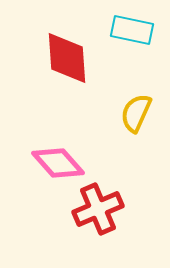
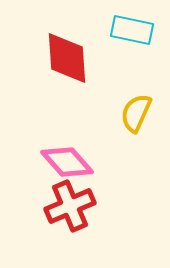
pink diamond: moved 9 px right, 1 px up
red cross: moved 28 px left, 3 px up
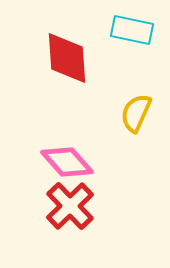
red cross: rotated 21 degrees counterclockwise
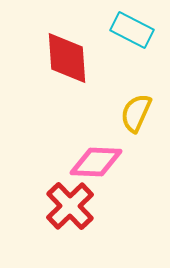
cyan rectangle: rotated 15 degrees clockwise
pink diamond: moved 29 px right; rotated 46 degrees counterclockwise
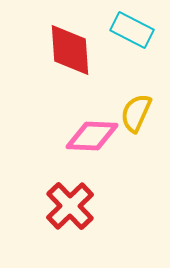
red diamond: moved 3 px right, 8 px up
pink diamond: moved 4 px left, 26 px up
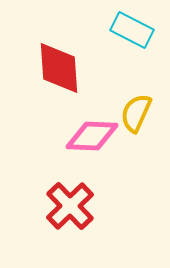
red diamond: moved 11 px left, 18 px down
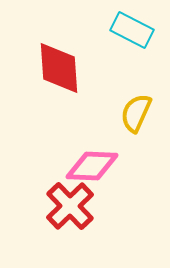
pink diamond: moved 30 px down
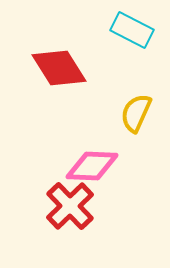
red diamond: rotated 28 degrees counterclockwise
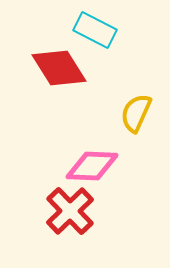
cyan rectangle: moved 37 px left
red cross: moved 5 px down
